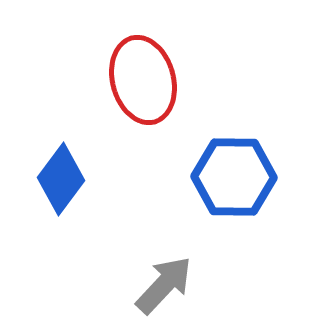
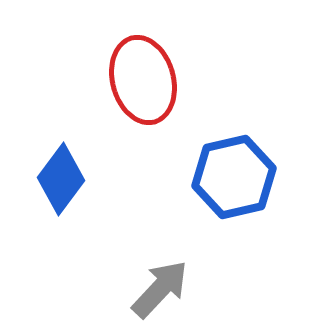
blue hexagon: rotated 14 degrees counterclockwise
gray arrow: moved 4 px left, 4 px down
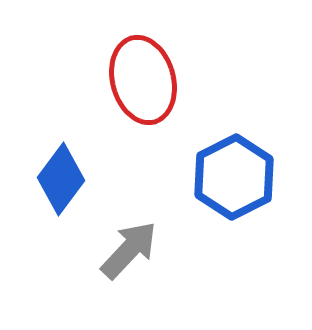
blue hexagon: rotated 14 degrees counterclockwise
gray arrow: moved 31 px left, 39 px up
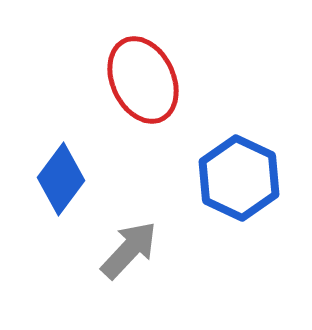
red ellipse: rotated 10 degrees counterclockwise
blue hexagon: moved 5 px right, 1 px down; rotated 8 degrees counterclockwise
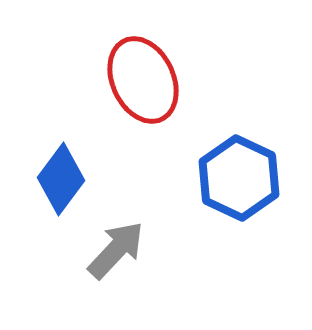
gray arrow: moved 13 px left
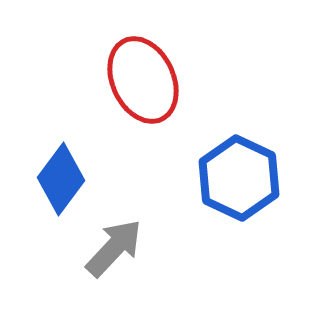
gray arrow: moved 2 px left, 2 px up
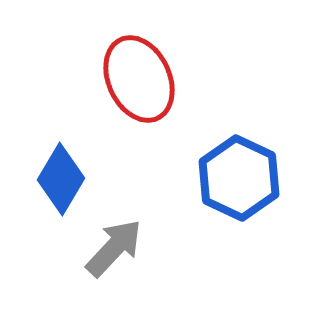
red ellipse: moved 4 px left, 1 px up
blue diamond: rotated 6 degrees counterclockwise
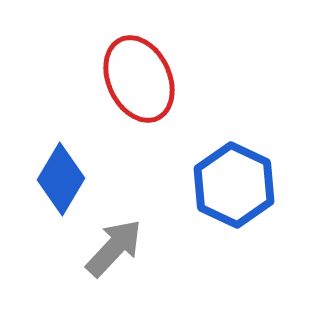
blue hexagon: moved 5 px left, 7 px down
